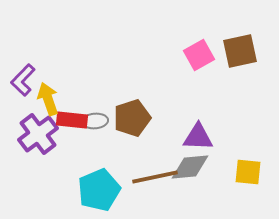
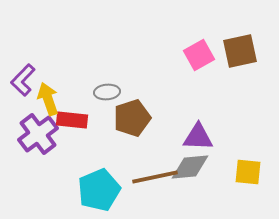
gray ellipse: moved 12 px right, 29 px up
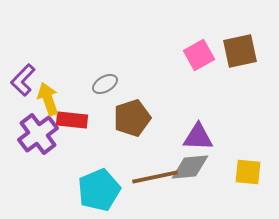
gray ellipse: moved 2 px left, 8 px up; rotated 25 degrees counterclockwise
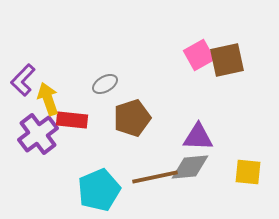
brown square: moved 13 px left, 9 px down
